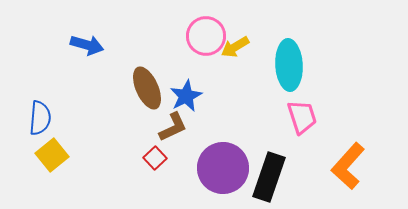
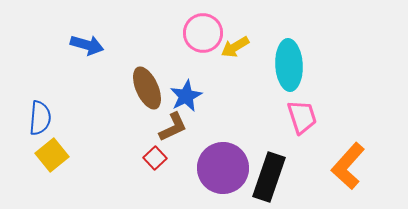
pink circle: moved 3 px left, 3 px up
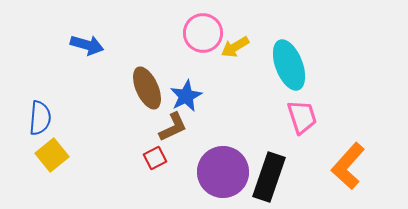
cyan ellipse: rotated 18 degrees counterclockwise
red square: rotated 15 degrees clockwise
purple circle: moved 4 px down
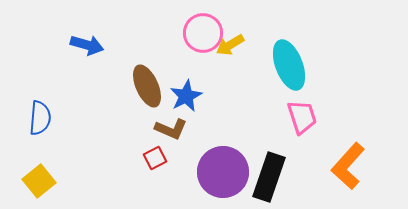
yellow arrow: moved 5 px left, 2 px up
brown ellipse: moved 2 px up
brown L-shape: moved 2 px left, 2 px down; rotated 48 degrees clockwise
yellow square: moved 13 px left, 26 px down
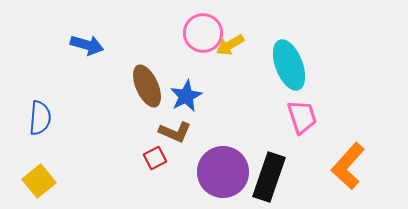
brown L-shape: moved 4 px right, 3 px down
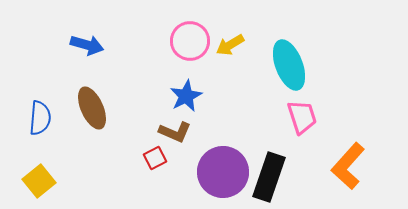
pink circle: moved 13 px left, 8 px down
brown ellipse: moved 55 px left, 22 px down
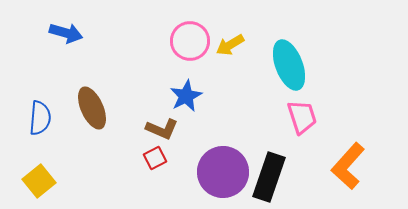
blue arrow: moved 21 px left, 12 px up
brown L-shape: moved 13 px left, 3 px up
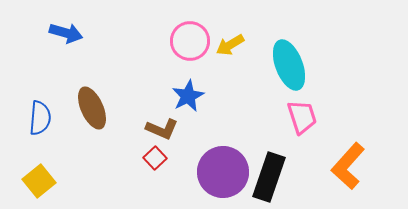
blue star: moved 2 px right
red square: rotated 15 degrees counterclockwise
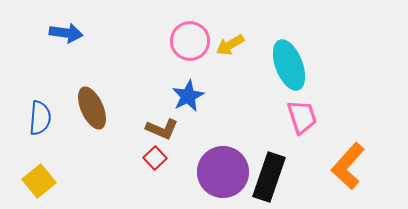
blue arrow: rotated 8 degrees counterclockwise
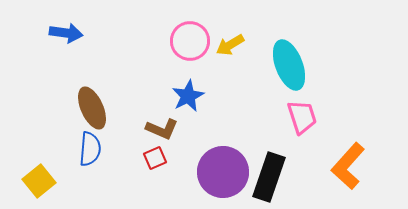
blue semicircle: moved 50 px right, 31 px down
red square: rotated 20 degrees clockwise
